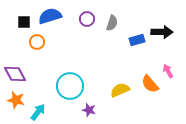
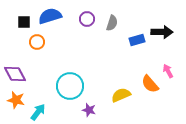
yellow semicircle: moved 1 px right, 5 px down
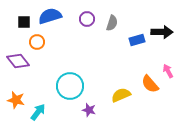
purple diamond: moved 3 px right, 13 px up; rotated 10 degrees counterclockwise
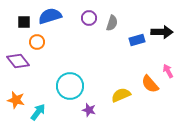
purple circle: moved 2 px right, 1 px up
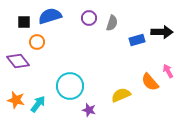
orange semicircle: moved 2 px up
cyan arrow: moved 8 px up
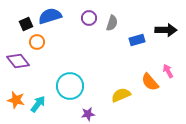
black square: moved 2 px right, 2 px down; rotated 24 degrees counterclockwise
black arrow: moved 4 px right, 2 px up
purple star: moved 1 px left, 4 px down; rotated 24 degrees counterclockwise
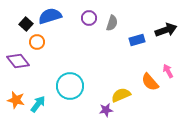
black square: rotated 24 degrees counterclockwise
black arrow: rotated 20 degrees counterclockwise
purple star: moved 18 px right, 4 px up
